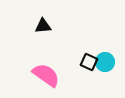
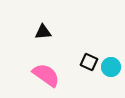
black triangle: moved 6 px down
cyan circle: moved 6 px right, 5 px down
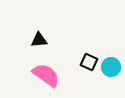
black triangle: moved 4 px left, 8 px down
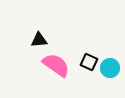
cyan circle: moved 1 px left, 1 px down
pink semicircle: moved 10 px right, 10 px up
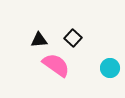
black square: moved 16 px left, 24 px up; rotated 18 degrees clockwise
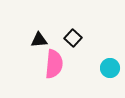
pink semicircle: moved 2 px left, 1 px up; rotated 60 degrees clockwise
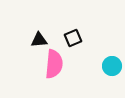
black square: rotated 24 degrees clockwise
cyan circle: moved 2 px right, 2 px up
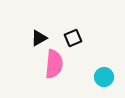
black triangle: moved 2 px up; rotated 24 degrees counterclockwise
cyan circle: moved 8 px left, 11 px down
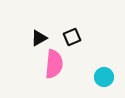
black square: moved 1 px left, 1 px up
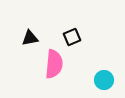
black triangle: moved 9 px left; rotated 18 degrees clockwise
cyan circle: moved 3 px down
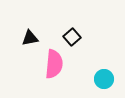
black square: rotated 18 degrees counterclockwise
cyan circle: moved 1 px up
